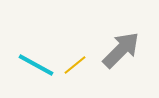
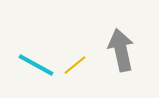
gray arrow: rotated 57 degrees counterclockwise
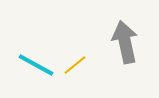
gray arrow: moved 4 px right, 8 px up
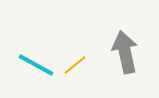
gray arrow: moved 10 px down
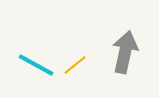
gray arrow: rotated 24 degrees clockwise
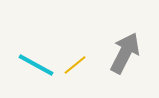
gray arrow: moved 1 px down; rotated 15 degrees clockwise
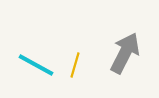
yellow line: rotated 35 degrees counterclockwise
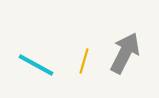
yellow line: moved 9 px right, 4 px up
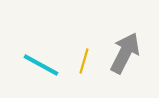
cyan line: moved 5 px right
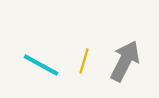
gray arrow: moved 8 px down
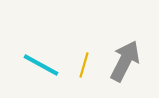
yellow line: moved 4 px down
